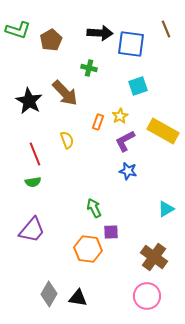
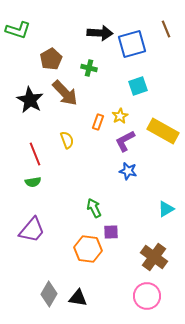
brown pentagon: moved 19 px down
blue square: moved 1 px right; rotated 24 degrees counterclockwise
black star: moved 1 px right, 1 px up
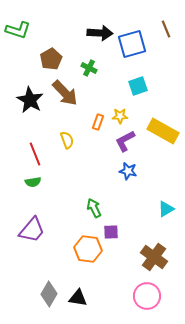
green cross: rotated 14 degrees clockwise
yellow star: rotated 28 degrees clockwise
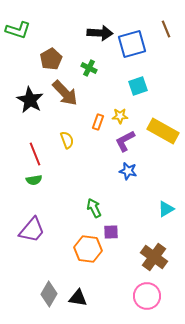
green semicircle: moved 1 px right, 2 px up
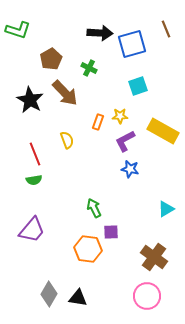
blue star: moved 2 px right, 2 px up
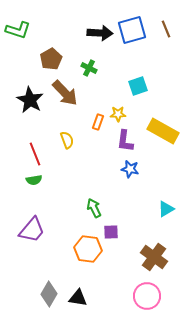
blue square: moved 14 px up
yellow star: moved 2 px left, 2 px up
purple L-shape: rotated 55 degrees counterclockwise
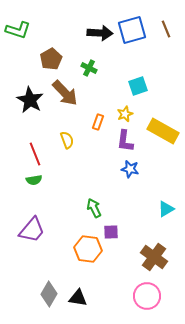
yellow star: moved 7 px right; rotated 21 degrees counterclockwise
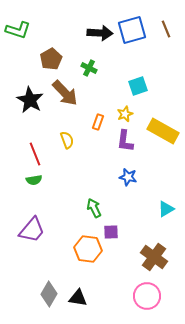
blue star: moved 2 px left, 8 px down
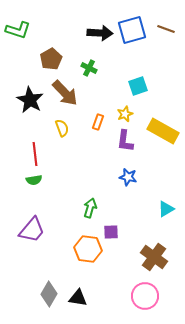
brown line: rotated 48 degrees counterclockwise
yellow semicircle: moved 5 px left, 12 px up
red line: rotated 15 degrees clockwise
green arrow: moved 4 px left; rotated 42 degrees clockwise
pink circle: moved 2 px left
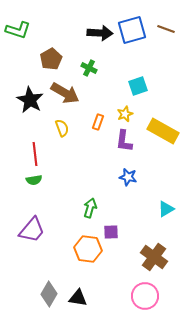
brown arrow: rotated 16 degrees counterclockwise
purple L-shape: moved 1 px left
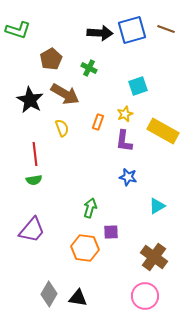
brown arrow: moved 1 px down
cyan triangle: moved 9 px left, 3 px up
orange hexagon: moved 3 px left, 1 px up
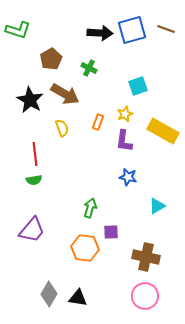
brown cross: moved 8 px left; rotated 24 degrees counterclockwise
